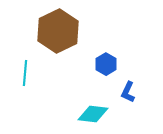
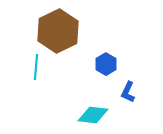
cyan line: moved 11 px right, 6 px up
cyan diamond: moved 1 px down
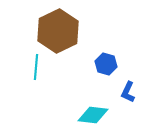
blue hexagon: rotated 15 degrees counterclockwise
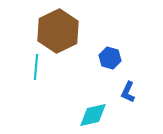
blue hexagon: moved 4 px right, 6 px up
cyan diamond: rotated 20 degrees counterclockwise
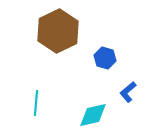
blue hexagon: moved 5 px left
cyan line: moved 36 px down
blue L-shape: rotated 25 degrees clockwise
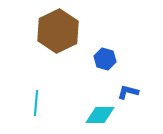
blue hexagon: moved 1 px down
blue L-shape: rotated 55 degrees clockwise
cyan diamond: moved 7 px right; rotated 12 degrees clockwise
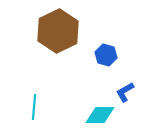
blue hexagon: moved 1 px right, 4 px up
blue L-shape: moved 3 px left; rotated 45 degrees counterclockwise
cyan line: moved 2 px left, 4 px down
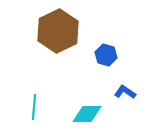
blue L-shape: rotated 65 degrees clockwise
cyan diamond: moved 13 px left, 1 px up
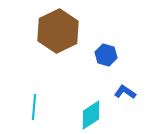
cyan diamond: moved 4 px right, 1 px down; rotated 32 degrees counterclockwise
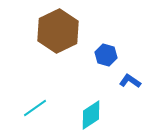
blue L-shape: moved 5 px right, 11 px up
cyan line: moved 1 px right, 1 px down; rotated 50 degrees clockwise
